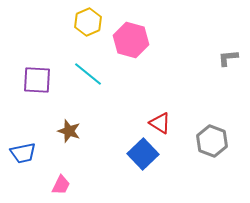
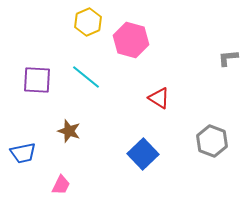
cyan line: moved 2 px left, 3 px down
red triangle: moved 1 px left, 25 px up
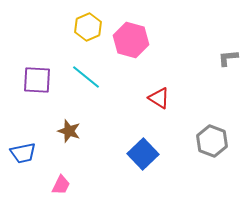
yellow hexagon: moved 5 px down
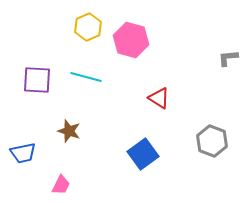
cyan line: rotated 24 degrees counterclockwise
blue square: rotated 8 degrees clockwise
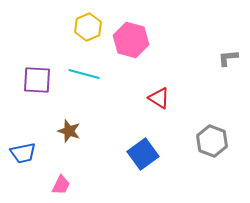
cyan line: moved 2 px left, 3 px up
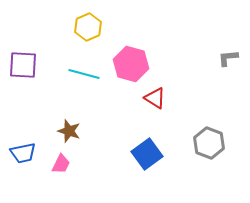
pink hexagon: moved 24 px down
purple square: moved 14 px left, 15 px up
red triangle: moved 4 px left
gray hexagon: moved 3 px left, 2 px down
blue square: moved 4 px right
pink trapezoid: moved 21 px up
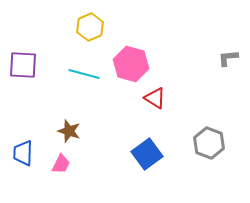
yellow hexagon: moved 2 px right
blue trapezoid: rotated 104 degrees clockwise
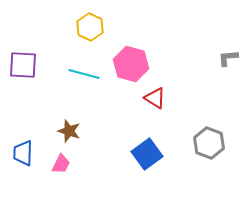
yellow hexagon: rotated 12 degrees counterclockwise
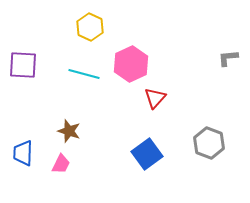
pink hexagon: rotated 20 degrees clockwise
red triangle: rotated 40 degrees clockwise
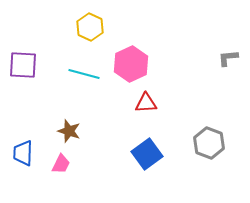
red triangle: moved 9 px left, 5 px down; rotated 45 degrees clockwise
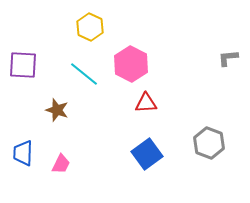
pink hexagon: rotated 8 degrees counterclockwise
cyan line: rotated 24 degrees clockwise
brown star: moved 12 px left, 21 px up
